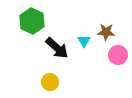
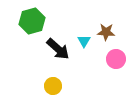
green hexagon: rotated 20 degrees clockwise
black arrow: moved 1 px right, 1 px down
pink circle: moved 2 px left, 4 px down
yellow circle: moved 3 px right, 4 px down
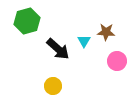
green hexagon: moved 5 px left
pink circle: moved 1 px right, 2 px down
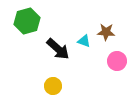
cyan triangle: rotated 40 degrees counterclockwise
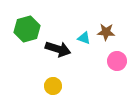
green hexagon: moved 8 px down
cyan triangle: moved 3 px up
black arrow: rotated 25 degrees counterclockwise
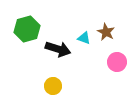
brown star: rotated 24 degrees clockwise
pink circle: moved 1 px down
